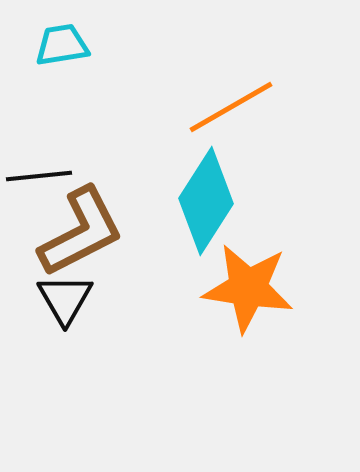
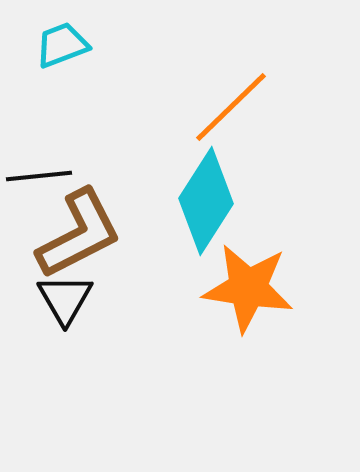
cyan trapezoid: rotated 12 degrees counterclockwise
orange line: rotated 14 degrees counterclockwise
brown L-shape: moved 2 px left, 2 px down
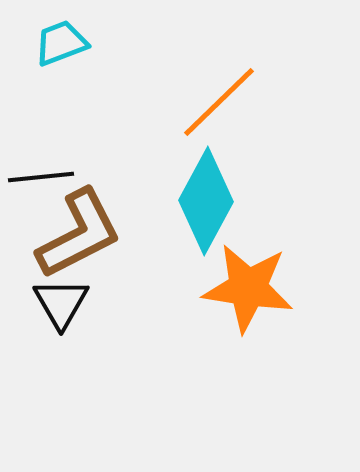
cyan trapezoid: moved 1 px left, 2 px up
orange line: moved 12 px left, 5 px up
black line: moved 2 px right, 1 px down
cyan diamond: rotated 4 degrees counterclockwise
black triangle: moved 4 px left, 4 px down
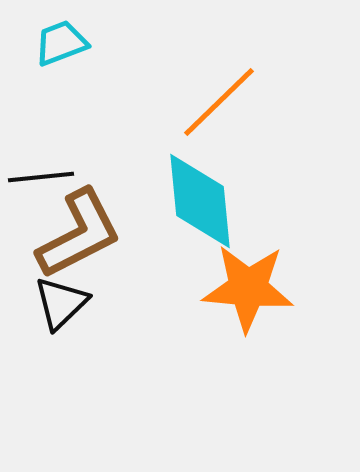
cyan diamond: moved 6 px left; rotated 34 degrees counterclockwise
orange star: rotated 4 degrees counterclockwise
black triangle: rotated 16 degrees clockwise
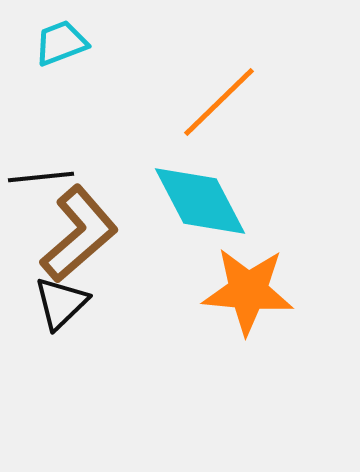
cyan diamond: rotated 22 degrees counterclockwise
brown L-shape: rotated 14 degrees counterclockwise
orange star: moved 3 px down
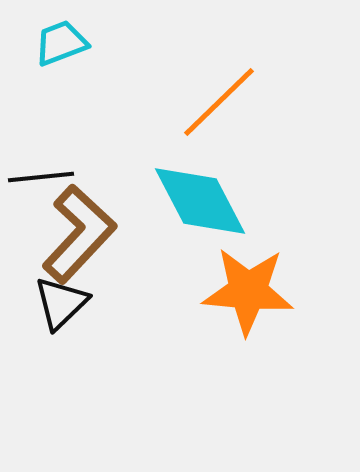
brown L-shape: rotated 6 degrees counterclockwise
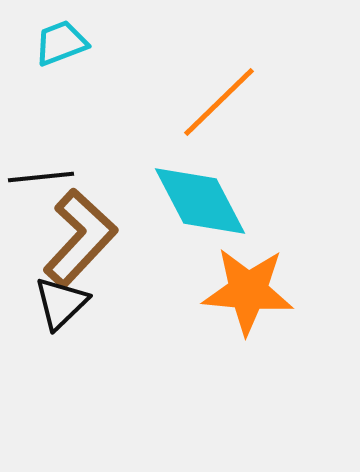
brown L-shape: moved 1 px right, 4 px down
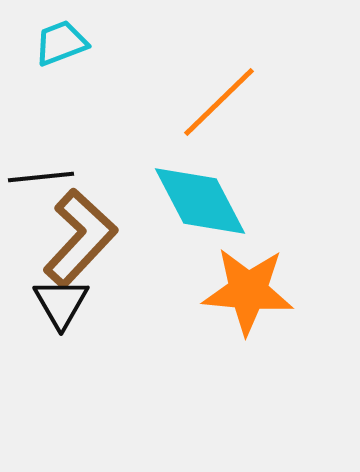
black triangle: rotated 16 degrees counterclockwise
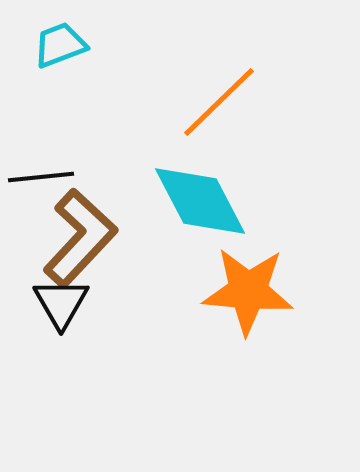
cyan trapezoid: moved 1 px left, 2 px down
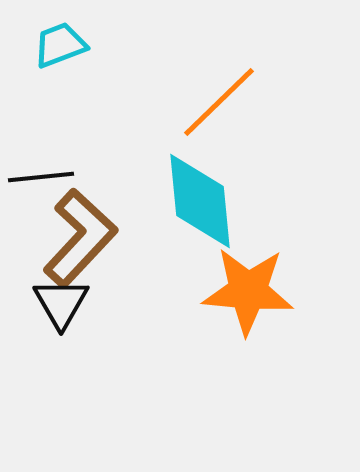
cyan diamond: rotated 22 degrees clockwise
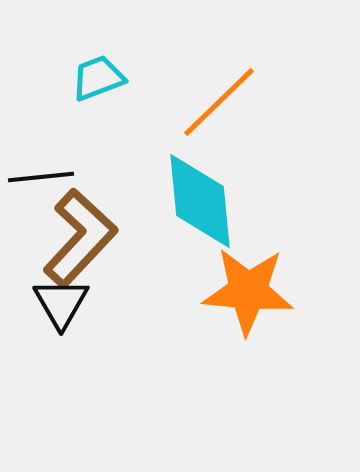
cyan trapezoid: moved 38 px right, 33 px down
